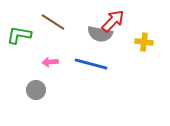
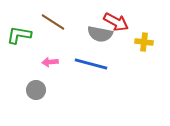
red arrow: moved 3 px right, 1 px down; rotated 75 degrees clockwise
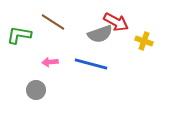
gray semicircle: rotated 30 degrees counterclockwise
yellow cross: moved 1 px up; rotated 12 degrees clockwise
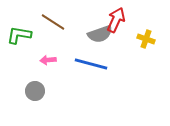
red arrow: moved 2 px up; rotated 95 degrees counterclockwise
yellow cross: moved 2 px right, 2 px up
pink arrow: moved 2 px left, 2 px up
gray circle: moved 1 px left, 1 px down
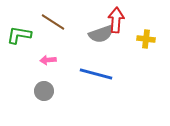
red arrow: rotated 20 degrees counterclockwise
gray semicircle: moved 1 px right
yellow cross: rotated 12 degrees counterclockwise
blue line: moved 5 px right, 10 px down
gray circle: moved 9 px right
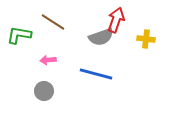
red arrow: rotated 15 degrees clockwise
gray semicircle: moved 3 px down
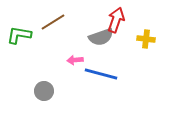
brown line: rotated 65 degrees counterclockwise
pink arrow: moved 27 px right
blue line: moved 5 px right
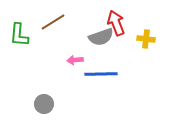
red arrow: moved 3 px down; rotated 40 degrees counterclockwise
green L-shape: rotated 95 degrees counterclockwise
blue line: rotated 16 degrees counterclockwise
gray circle: moved 13 px down
